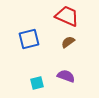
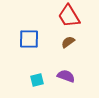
red trapezoid: moved 2 px right; rotated 145 degrees counterclockwise
blue square: rotated 15 degrees clockwise
cyan square: moved 3 px up
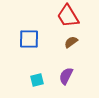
red trapezoid: moved 1 px left
brown semicircle: moved 3 px right
purple semicircle: rotated 84 degrees counterclockwise
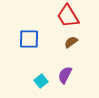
purple semicircle: moved 1 px left, 1 px up
cyan square: moved 4 px right, 1 px down; rotated 24 degrees counterclockwise
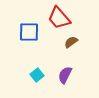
red trapezoid: moved 9 px left, 2 px down; rotated 10 degrees counterclockwise
blue square: moved 7 px up
cyan square: moved 4 px left, 6 px up
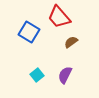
red trapezoid: moved 1 px up
blue square: rotated 30 degrees clockwise
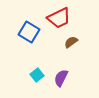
red trapezoid: moved 1 px down; rotated 75 degrees counterclockwise
purple semicircle: moved 4 px left, 3 px down
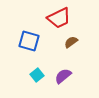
blue square: moved 9 px down; rotated 15 degrees counterclockwise
purple semicircle: moved 2 px right, 2 px up; rotated 24 degrees clockwise
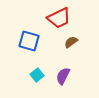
purple semicircle: rotated 24 degrees counterclockwise
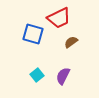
blue square: moved 4 px right, 7 px up
